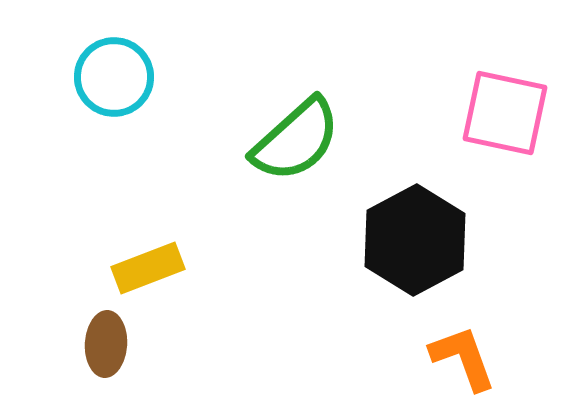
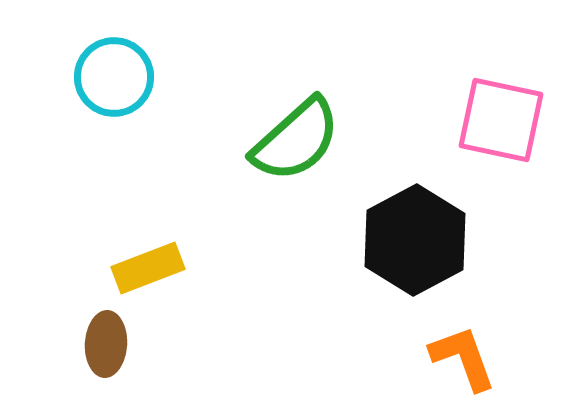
pink square: moved 4 px left, 7 px down
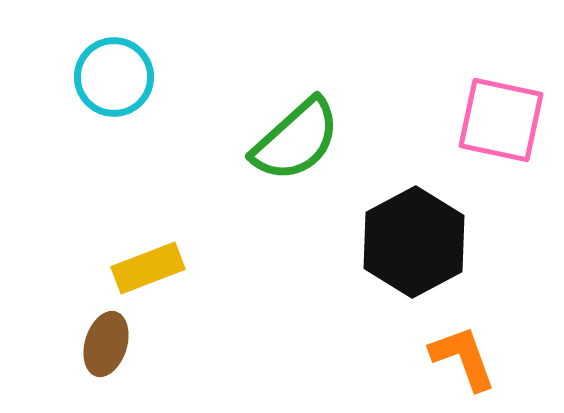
black hexagon: moved 1 px left, 2 px down
brown ellipse: rotated 14 degrees clockwise
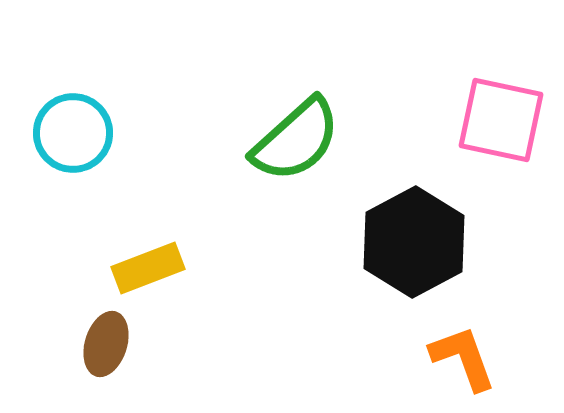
cyan circle: moved 41 px left, 56 px down
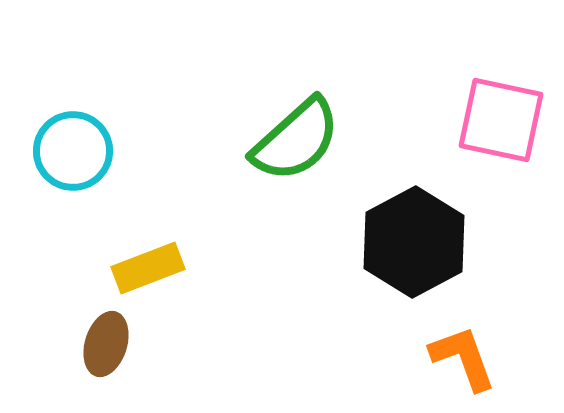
cyan circle: moved 18 px down
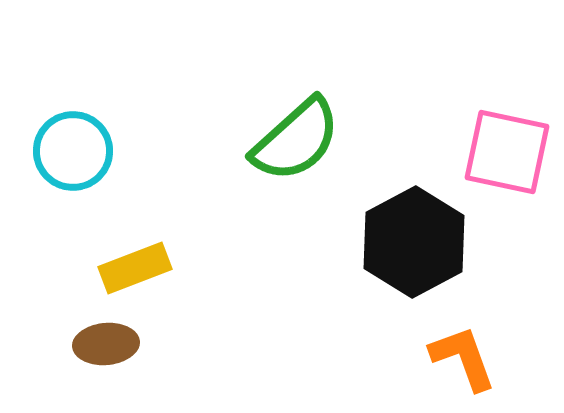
pink square: moved 6 px right, 32 px down
yellow rectangle: moved 13 px left
brown ellipse: rotated 68 degrees clockwise
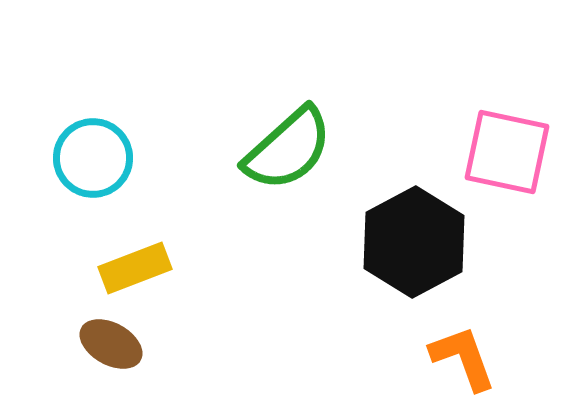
green semicircle: moved 8 px left, 9 px down
cyan circle: moved 20 px right, 7 px down
brown ellipse: moved 5 px right; rotated 34 degrees clockwise
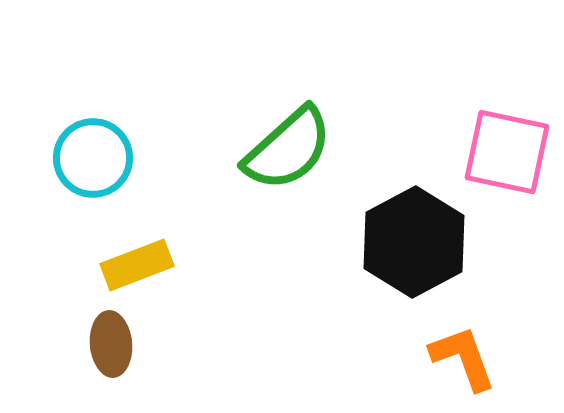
yellow rectangle: moved 2 px right, 3 px up
brown ellipse: rotated 56 degrees clockwise
